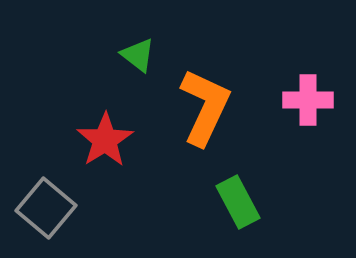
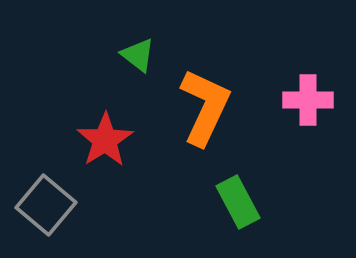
gray square: moved 3 px up
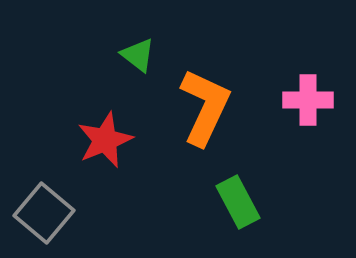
red star: rotated 10 degrees clockwise
gray square: moved 2 px left, 8 px down
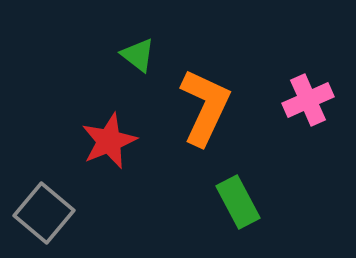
pink cross: rotated 24 degrees counterclockwise
red star: moved 4 px right, 1 px down
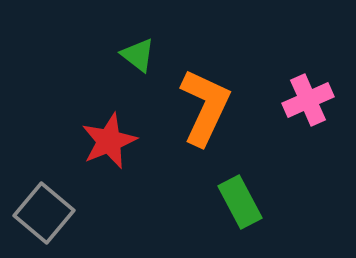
green rectangle: moved 2 px right
